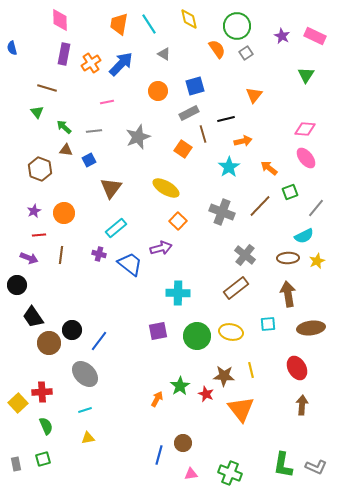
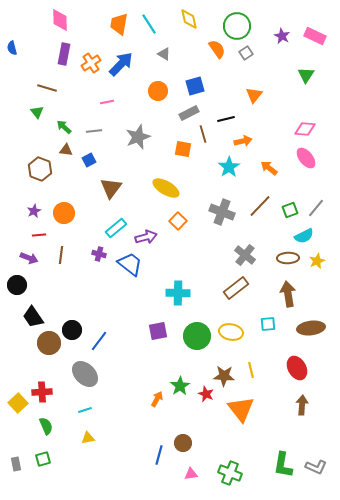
orange square at (183, 149): rotated 24 degrees counterclockwise
green square at (290, 192): moved 18 px down
purple arrow at (161, 248): moved 15 px left, 11 px up
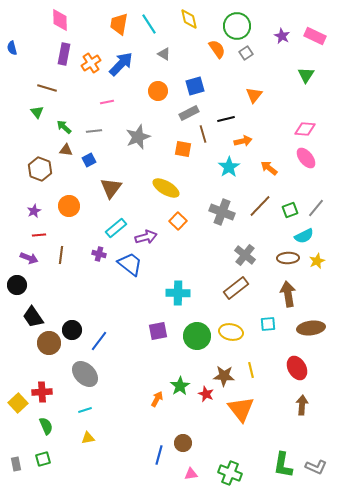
orange circle at (64, 213): moved 5 px right, 7 px up
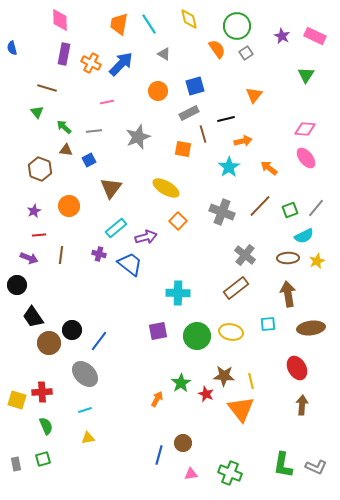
orange cross at (91, 63): rotated 30 degrees counterclockwise
yellow line at (251, 370): moved 11 px down
green star at (180, 386): moved 1 px right, 3 px up
yellow square at (18, 403): moved 1 px left, 3 px up; rotated 30 degrees counterclockwise
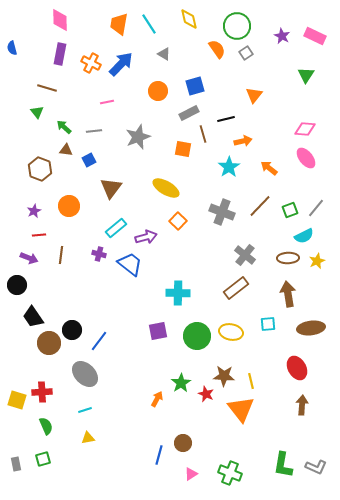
purple rectangle at (64, 54): moved 4 px left
pink triangle at (191, 474): rotated 24 degrees counterclockwise
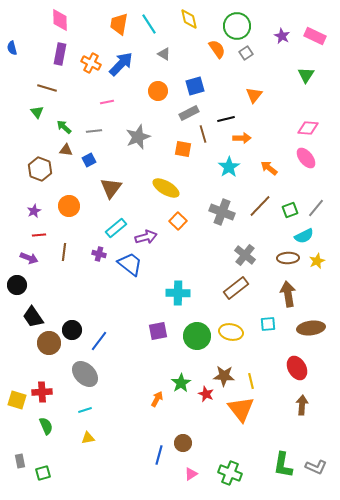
pink diamond at (305, 129): moved 3 px right, 1 px up
orange arrow at (243, 141): moved 1 px left, 3 px up; rotated 12 degrees clockwise
brown line at (61, 255): moved 3 px right, 3 px up
green square at (43, 459): moved 14 px down
gray rectangle at (16, 464): moved 4 px right, 3 px up
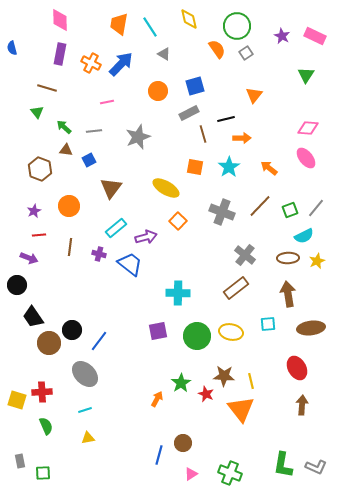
cyan line at (149, 24): moved 1 px right, 3 px down
orange square at (183, 149): moved 12 px right, 18 px down
brown line at (64, 252): moved 6 px right, 5 px up
green square at (43, 473): rotated 14 degrees clockwise
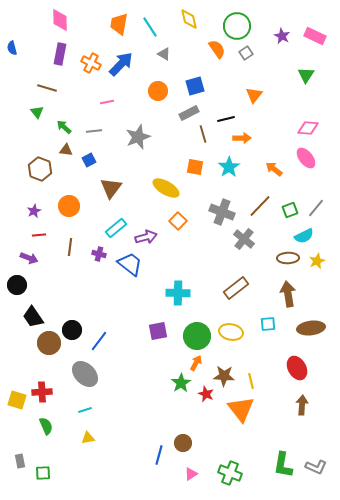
orange arrow at (269, 168): moved 5 px right, 1 px down
gray cross at (245, 255): moved 1 px left, 16 px up
orange arrow at (157, 399): moved 39 px right, 36 px up
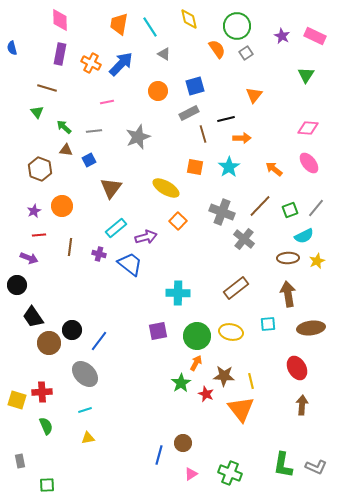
pink ellipse at (306, 158): moved 3 px right, 5 px down
orange circle at (69, 206): moved 7 px left
green square at (43, 473): moved 4 px right, 12 px down
